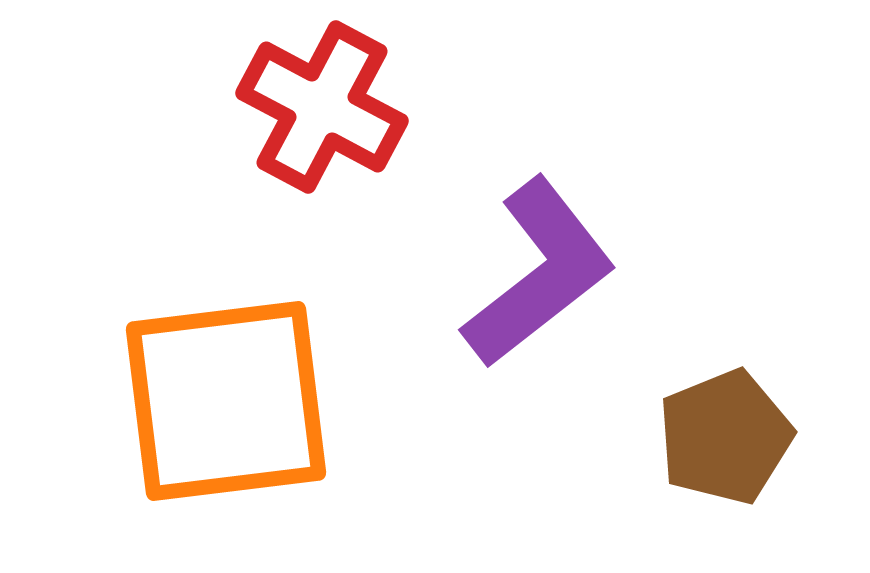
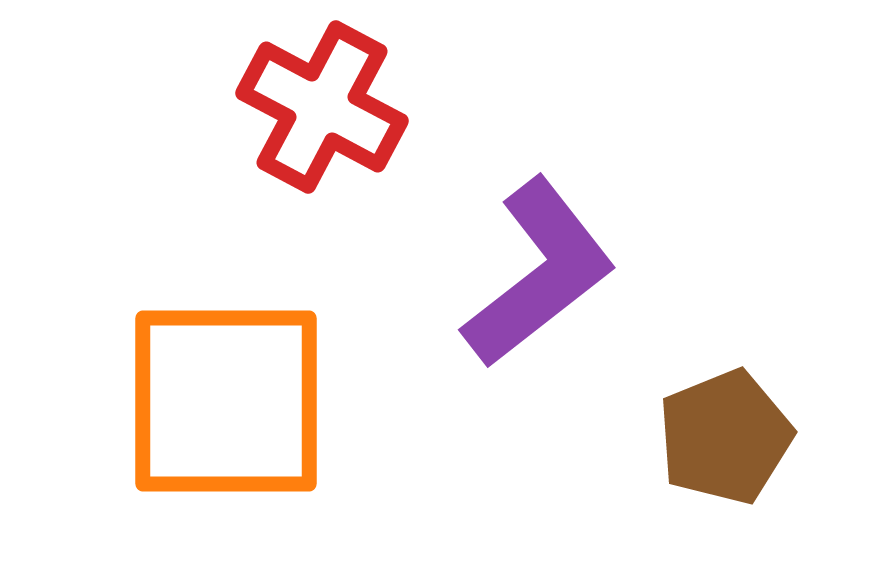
orange square: rotated 7 degrees clockwise
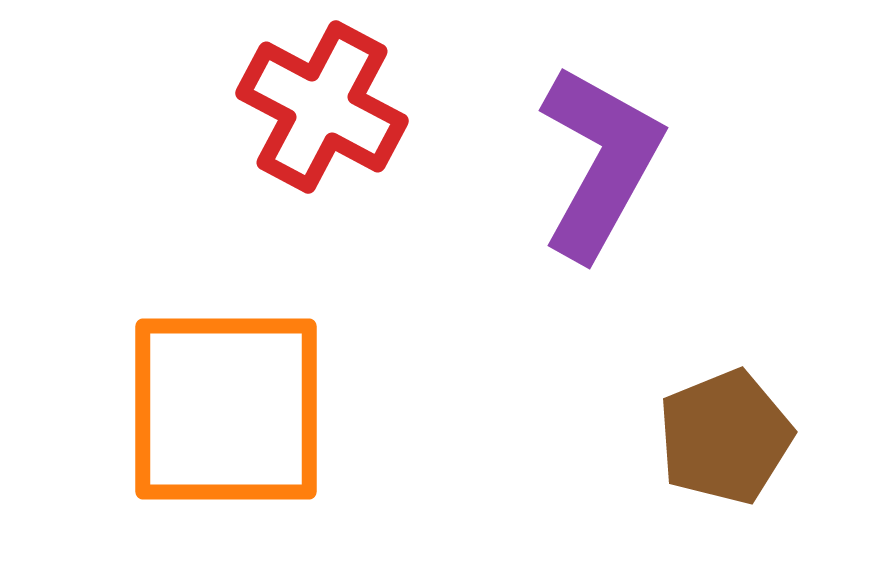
purple L-shape: moved 61 px right, 111 px up; rotated 23 degrees counterclockwise
orange square: moved 8 px down
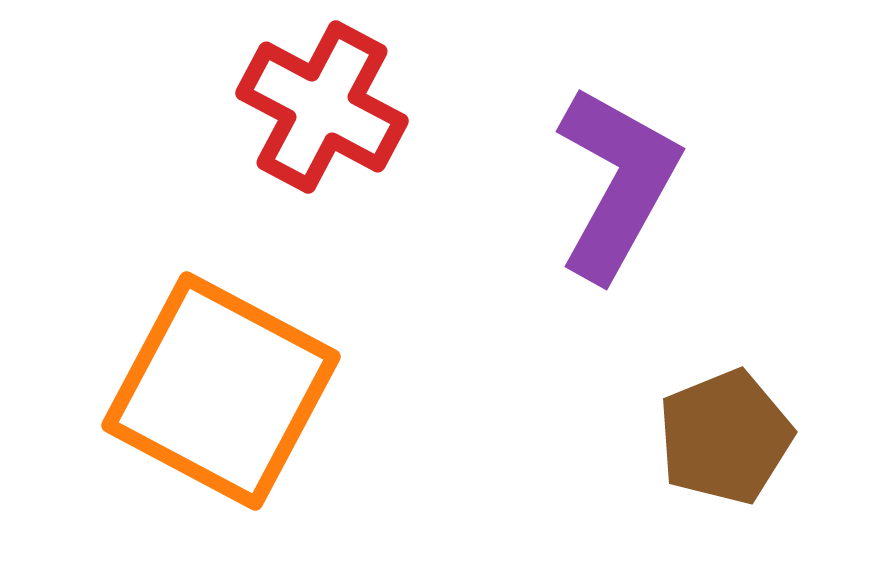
purple L-shape: moved 17 px right, 21 px down
orange square: moved 5 px left, 18 px up; rotated 28 degrees clockwise
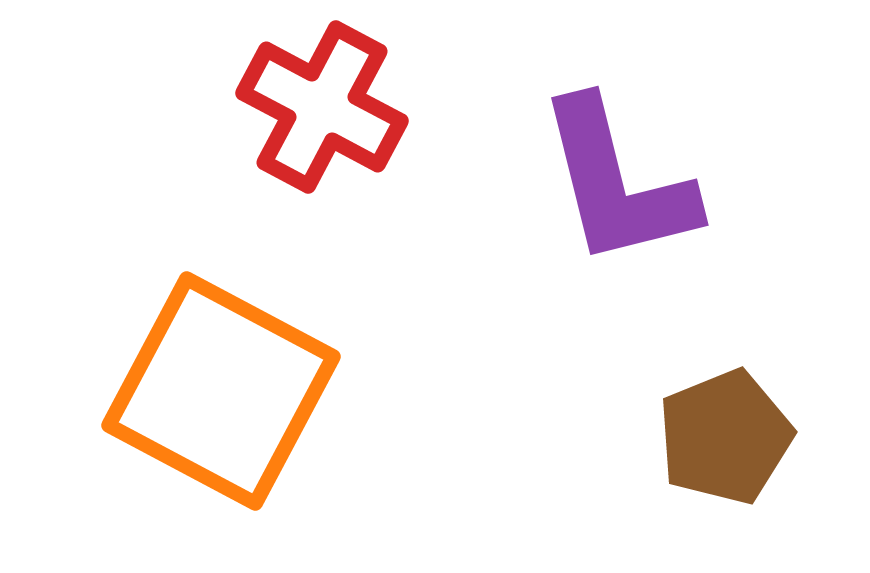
purple L-shape: rotated 137 degrees clockwise
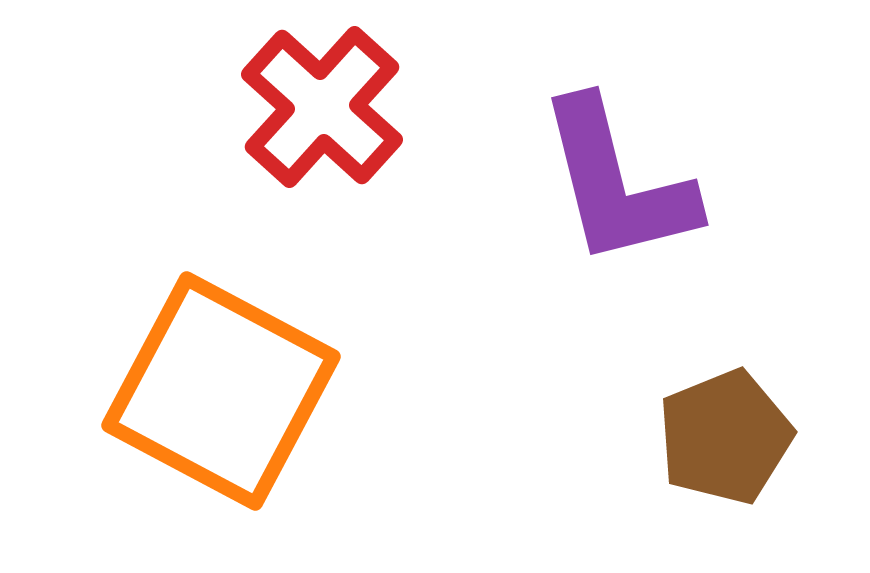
red cross: rotated 14 degrees clockwise
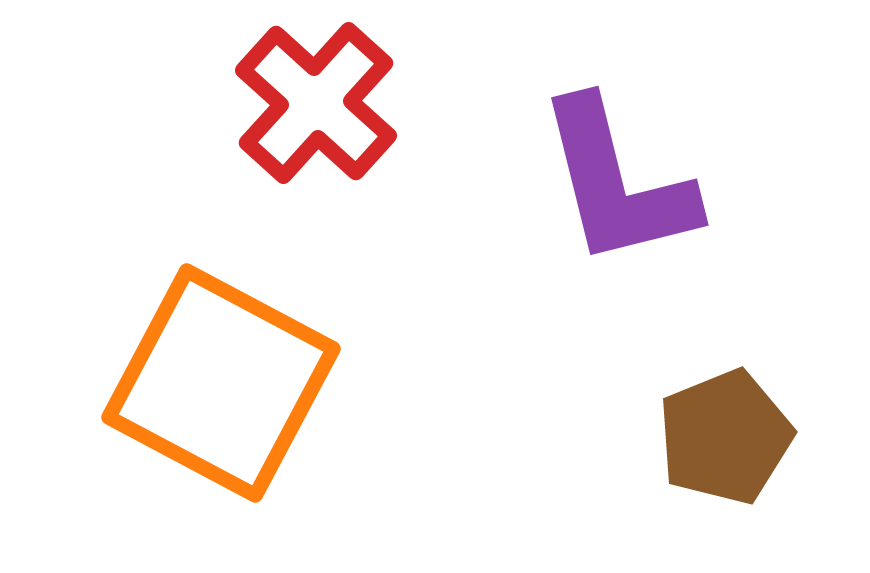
red cross: moved 6 px left, 4 px up
orange square: moved 8 px up
